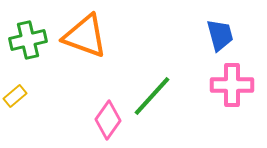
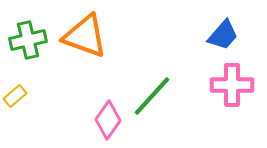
blue trapezoid: moved 3 px right; rotated 56 degrees clockwise
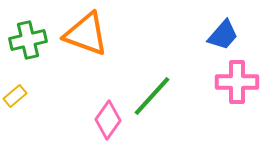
orange triangle: moved 1 px right, 2 px up
pink cross: moved 5 px right, 3 px up
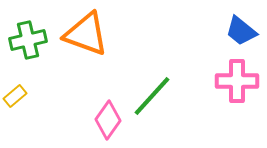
blue trapezoid: moved 18 px right, 4 px up; rotated 88 degrees clockwise
pink cross: moved 1 px up
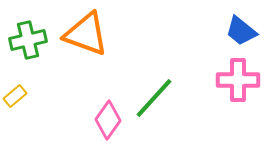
pink cross: moved 1 px right, 1 px up
green line: moved 2 px right, 2 px down
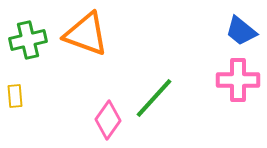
yellow rectangle: rotated 55 degrees counterclockwise
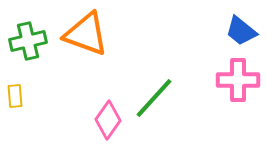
green cross: moved 1 px down
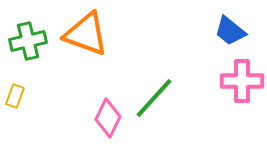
blue trapezoid: moved 11 px left
pink cross: moved 4 px right, 1 px down
yellow rectangle: rotated 25 degrees clockwise
pink diamond: moved 2 px up; rotated 9 degrees counterclockwise
